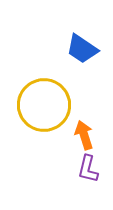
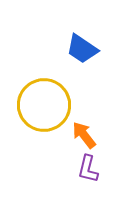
orange arrow: rotated 20 degrees counterclockwise
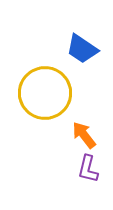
yellow circle: moved 1 px right, 12 px up
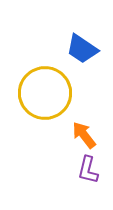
purple L-shape: moved 1 px down
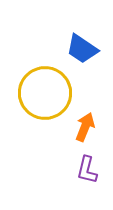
orange arrow: moved 1 px right, 8 px up; rotated 60 degrees clockwise
purple L-shape: moved 1 px left
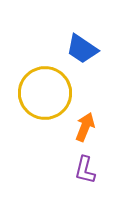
purple L-shape: moved 2 px left
